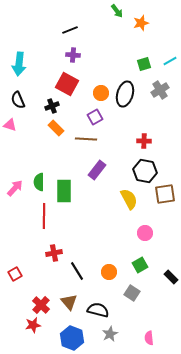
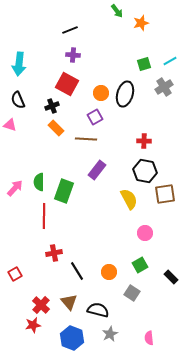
gray cross at (160, 90): moved 4 px right, 3 px up
green rectangle at (64, 191): rotated 20 degrees clockwise
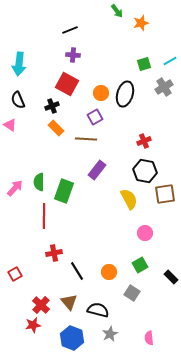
pink triangle at (10, 125): rotated 16 degrees clockwise
red cross at (144, 141): rotated 24 degrees counterclockwise
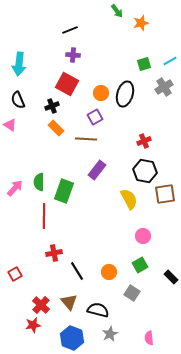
pink circle at (145, 233): moved 2 px left, 3 px down
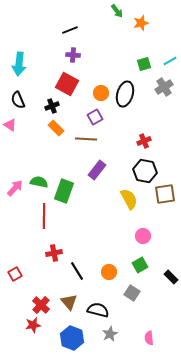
green semicircle at (39, 182): rotated 102 degrees clockwise
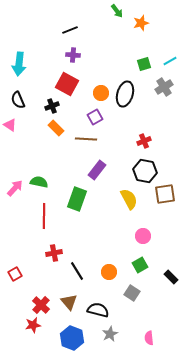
green rectangle at (64, 191): moved 13 px right, 8 px down
